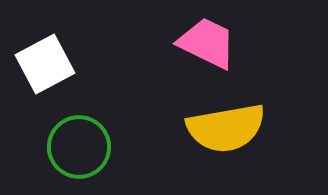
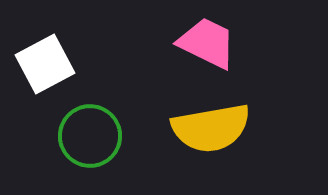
yellow semicircle: moved 15 px left
green circle: moved 11 px right, 11 px up
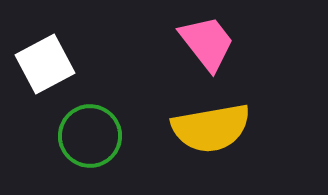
pink trapezoid: rotated 26 degrees clockwise
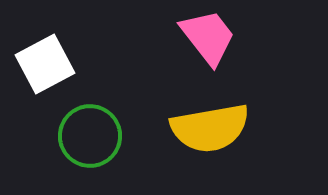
pink trapezoid: moved 1 px right, 6 px up
yellow semicircle: moved 1 px left
